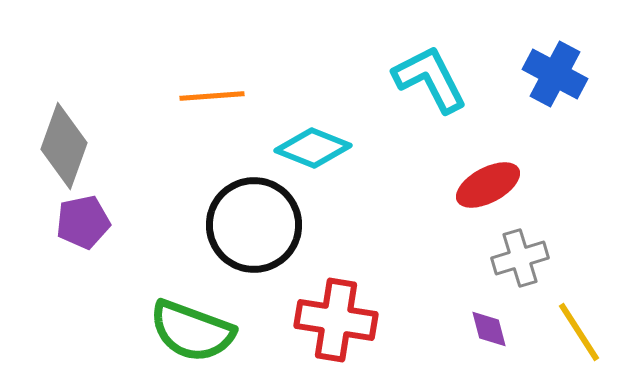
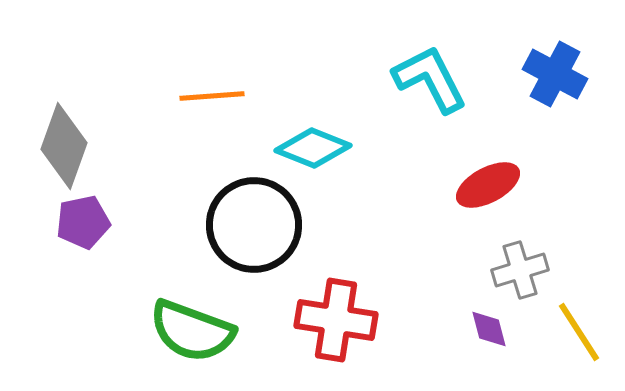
gray cross: moved 12 px down
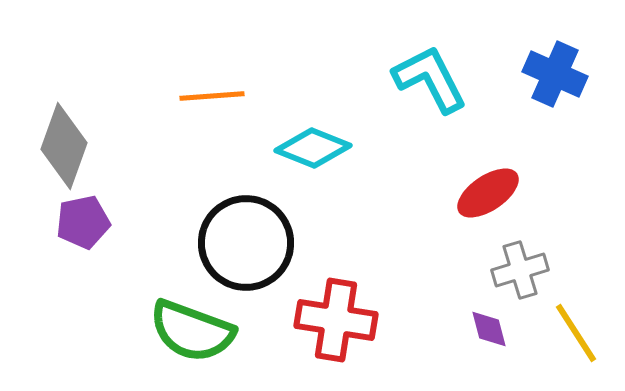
blue cross: rotated 4 degrees counterclockwise
red ellipse: moved 8 px down; rotated 6 degrees counterclockwise
black circle: moved 8 px left, 18 px down
yellow line: moved 3 px left, 1 px down
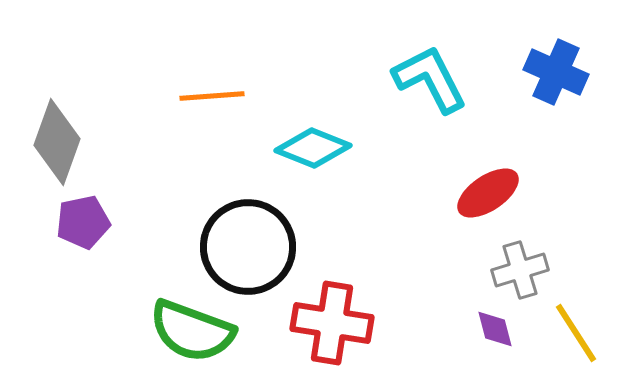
blue cross: moved 1 px right, 2 px up
gray diamond: moved 7 px left, 4 px up
black circle: moved 2 px right, 4 px down
red cross: moved 4 px left, 3 px down
purple diamond: moved 6 px right
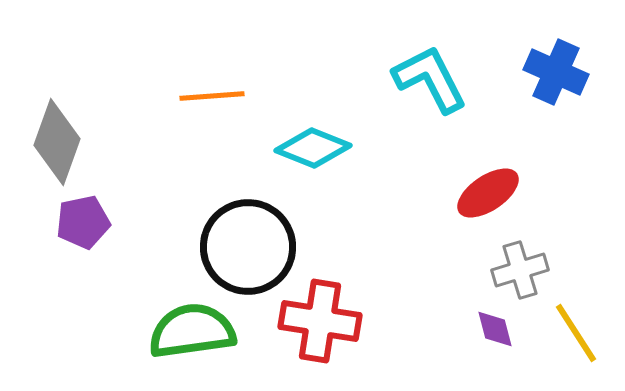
red cross: moved 12 px left, 2 px up
green semicircle: rotated 152 degrees clockwise
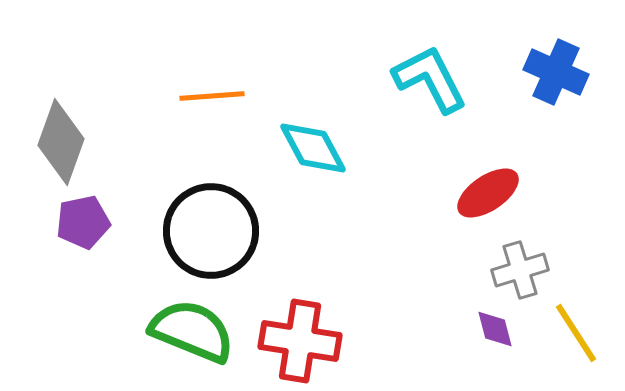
gray diamond: moved 4 px right
cyan diamond: rotated 40 degrees clockwise
black circle: moved 37 px left, 16 px up
red cross: moved 20 px left, 20 px down
green semicircle: rotated 30 degrees clockwise
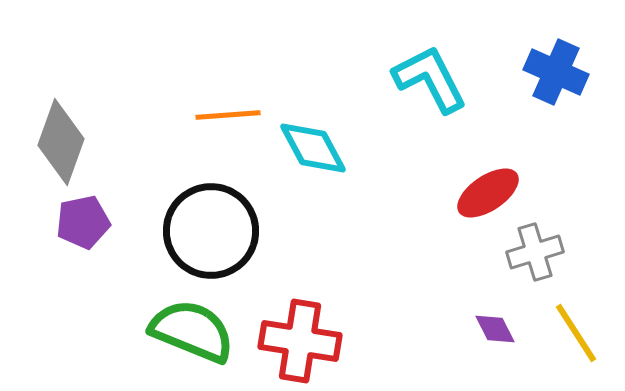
orange line: moved 16 px right, 19 px down
gray cross: moved 15 px right, 18 px up
purple diamond: rotated 12 degrees counterclockwise
